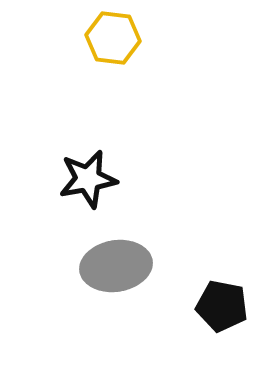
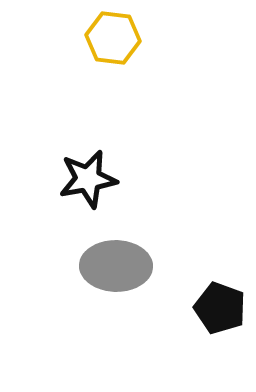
gray ellipse: rotated 10 degrees clockwise
black pentagon: moved 2 px left, 2 px down; rotated 9 degrees clockwise
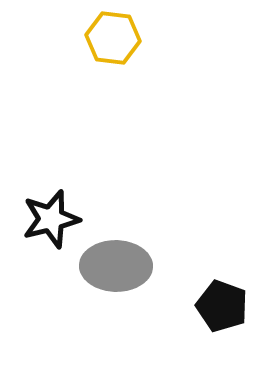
black star: moved 37 px left, 40 px down; rotated 4 degrees counterclockwise
black pentagon: moved 2 px right, 2 px up
